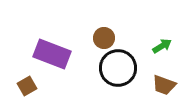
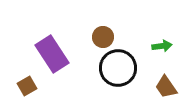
brown circle: moved 1 px left, 1 px up
green arrow: rotated 24 degrees clockwise
purple rectangle: rotated 36 degrees clockwise
brown trapezoid: moved 2 px right, 2 px down; rotated 35 degrees clockwise
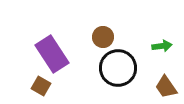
brown square: moved 14 px right; rotated 30 degrees counterclockwise
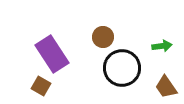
black circle: moved 4 px right
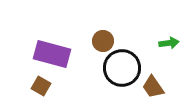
brown circle: moved 4 px down
green arrow: moved 7 px right, 3 px up
purple rectangle: rotated 42 degrees counterclockwise
brown trapezoid: moved 13 px left
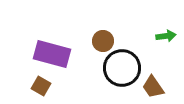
green arrow: moved 3 px left, 7 px up
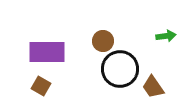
purple rectangle: moved 5 px left, 2 px up; rotated 15 degrees counterclockwise
black circle: moved 2 px left, 1 px down
